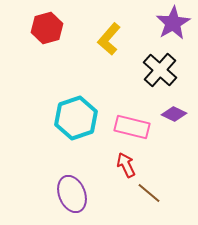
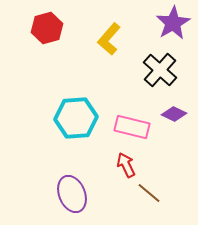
cyan hexagon: rotated 15 degrees clockwise
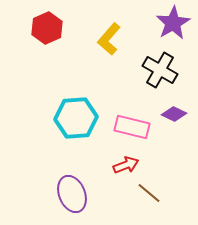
red hexagon: rotated 8 degrees counterclockwise
black cross: rotated 12 degrees counterclockwise
red arrow: rotated 95 degrees clockwise
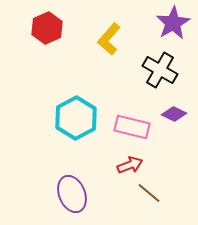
cyan hexagon: rotated 24 degrees counterclockwise
red arrow: moved 4 px right
